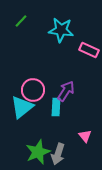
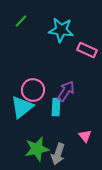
pink rectangle: moved 2 px left
green star: moved 1 px left, 3 px up; rotated 10 degrees clockwise
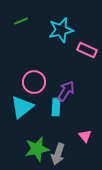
green line: rotated 24 degrees clockwise
cyan star: rotated 20 degrees counterclockwise
pink circle: moved 1 px right, 8 px up
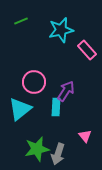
pink rectangle: rotated 24 degrees clockwise
cyan triangle: moved 2 px left, 2 px down
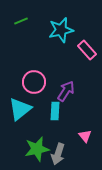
cyan rectangle: moved 1 px left, 4 px down
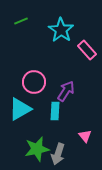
cyan star: rotated 25 degrees counterclockwise
cyan triangle: rotated 10 degrees clockwise
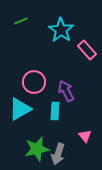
purple arrow: rotated 60 degrees counterclockwise
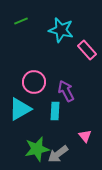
cyan star: rotated 20 degrees counterclockwise
gray arrow: rotated 35 degrees clockwise
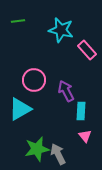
green line: moved 3 px left; rotated 16 degrees clockwise
pink circle: moved 2 px up
cyan rectangle: moved 26 px right
gray arrow: rotated 100 degrees clockwise
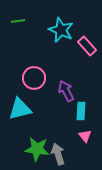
cyan star: rotated 10 degrees clockwise
pink rectangle: moved 4 px up
pink circle: moved 2 px up
cyan triangle: rotated 15 degrees clockwise
green star: rotated 20 degrees clockwise
gray arrow: rotated 10 degrees clockwise
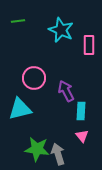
pink rectangle: moved 2 px right, 1 px up; rotated 42 degrees clockwise
pink triangle: moved 3 px left
